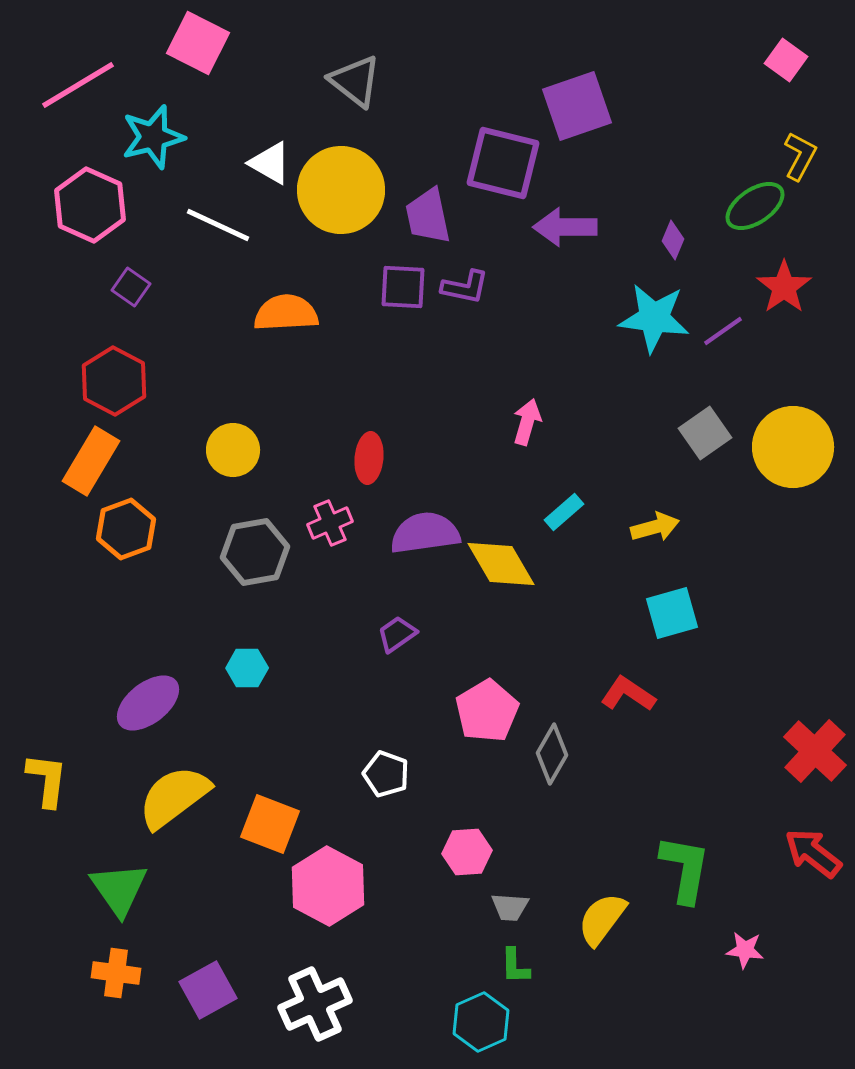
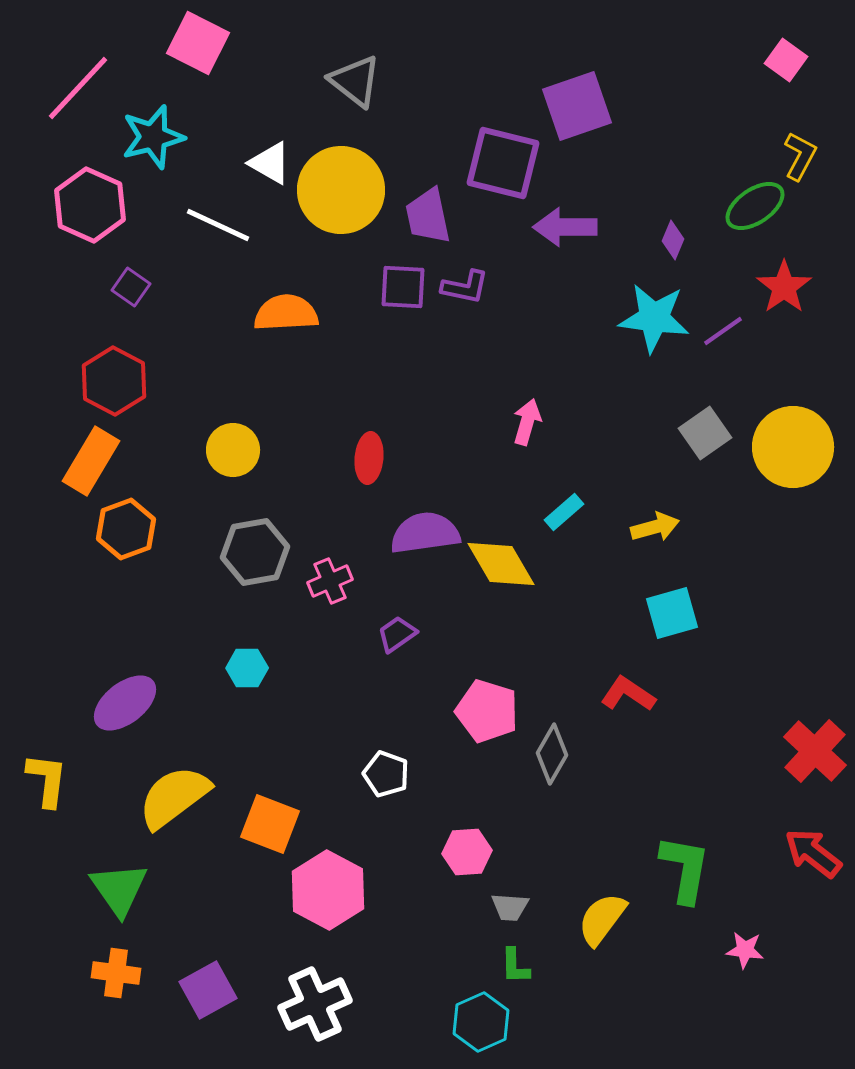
pink line at (78, 85): moved 3 px down; rotated 16 degrees counterclockwise
pink cross at (330, 523): moved 58 px down
purple ellipse at (148, 703): moved 23 px left
pink pentagon at (487, 711): rotated 24 degrees counterclockwise
pink hexagon at (328, 886): moved 4 px down
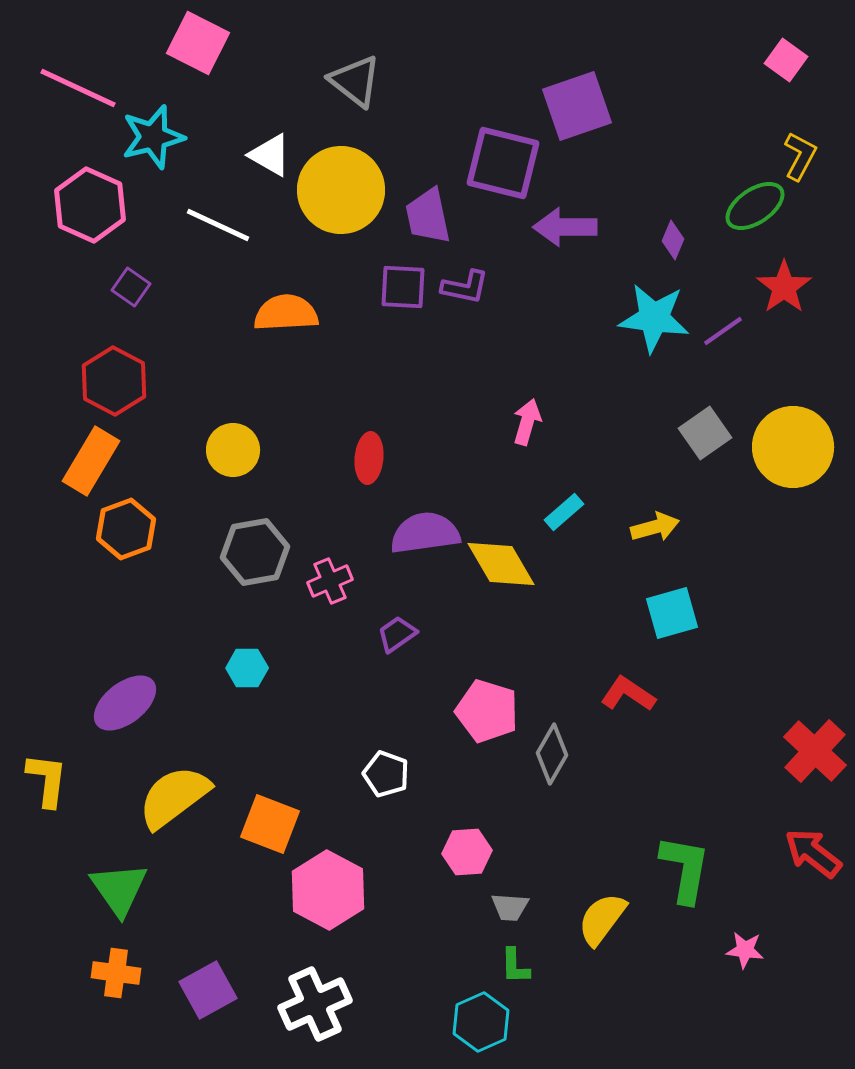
pink line at (78, 88): rotated 72 degrees clockwise
white triangle at (270, 163): moved 8 px up
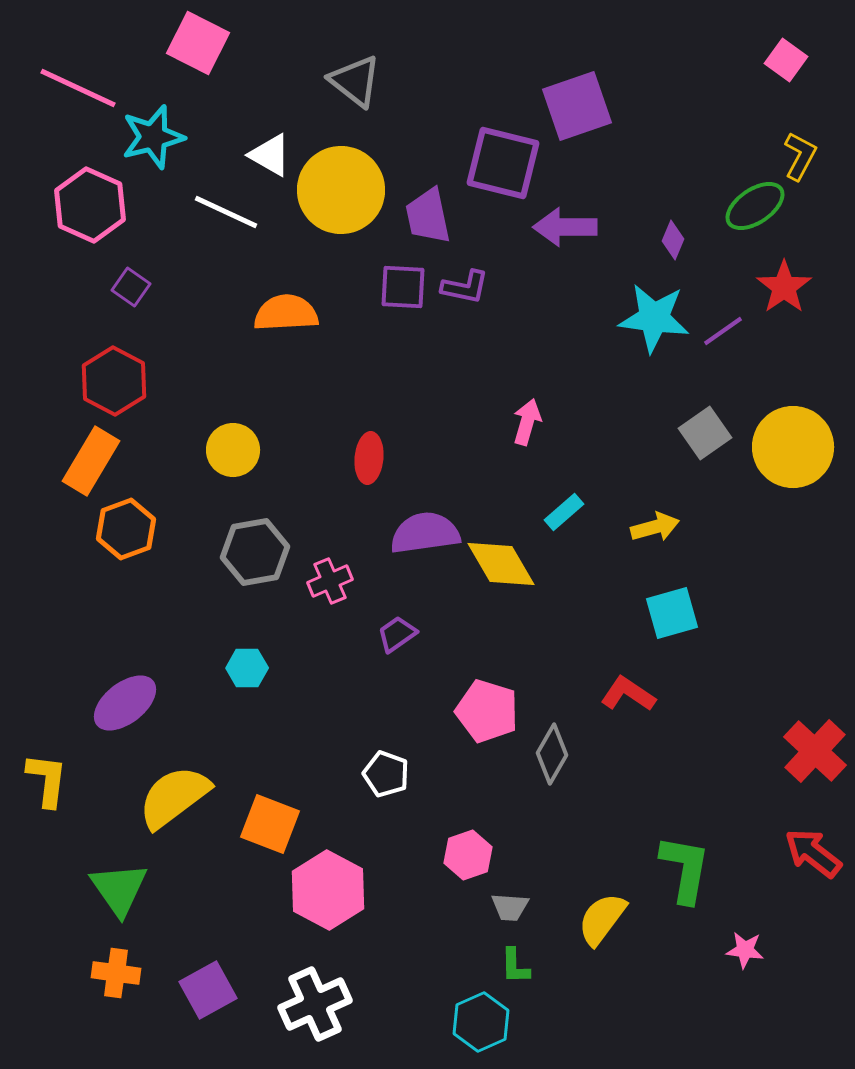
white line at (218, 225): moved 8 px right, 13 px up
pink hexagon at (467, 852): moved 1 px right, 3 px down; rotated 15 degrees counterclockwise
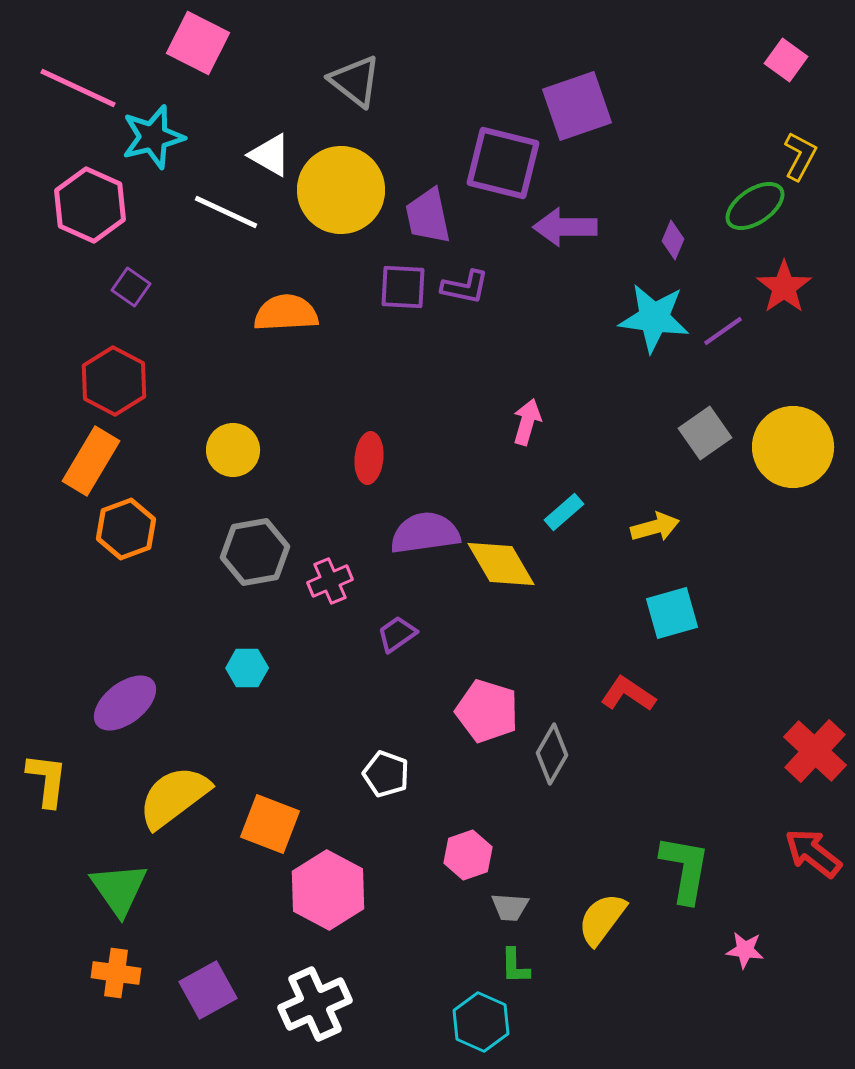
cyan hexagon at (481, 1022): rotated 12 degrees counterclockwise
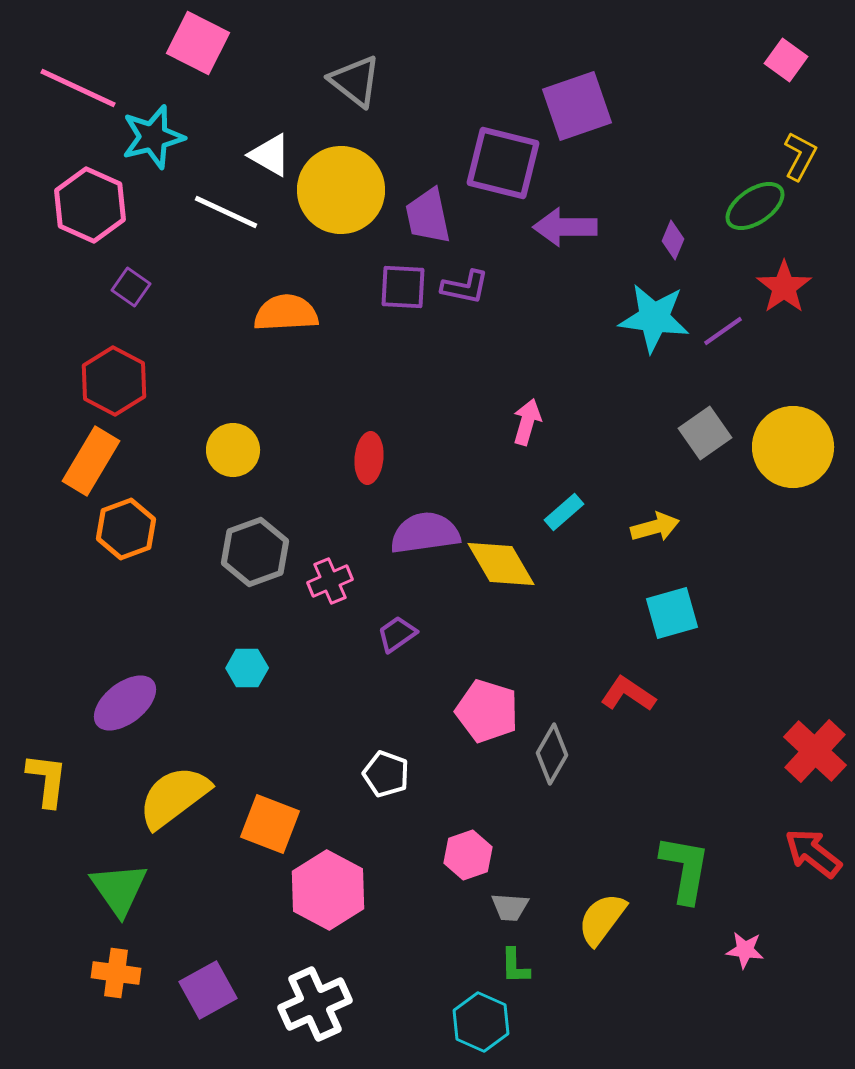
gray hexagon at (255, 552): rotated 10 degrees counterclockwise
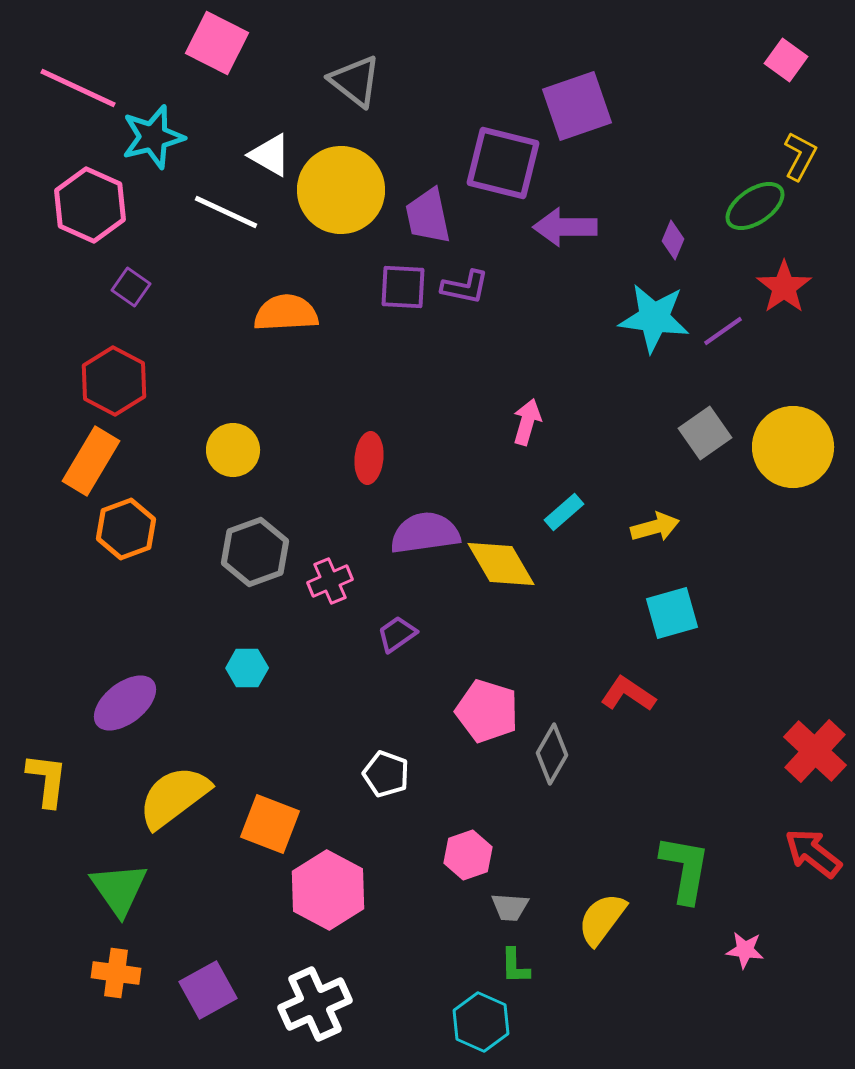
pink square at (198, 43): moved 19 px right
